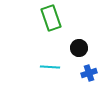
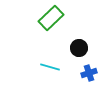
green rectangle: rotated 65 degrees clockwise
cyan line: rotated 12 degrees clockwise
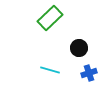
green rectangle: moved 1 px left
cyan line: moved 3 px down
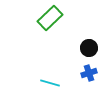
black circle: moved 10 px right
cyan line: moved 13 px down
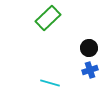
green rectangle: moved 2 px left
blue cross: moved 1 px right, 3 px up
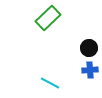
blue cross: rotated 14 degrees clockwise
cyan line: rotated 12 degrees clockwise
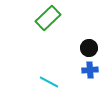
cyan line: moved 1 px left, 1 px up
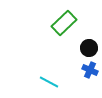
green rectangle: moved 16 px right, 5 px down
blue cross: rotated 28 degrees clockwise
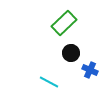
black circle: moved 18 px left, 5 px down
